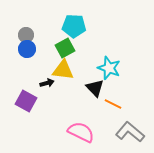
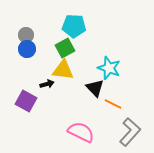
black arrow: moved 1 px down
gray L-shape: rotated 92 degrees clockwise
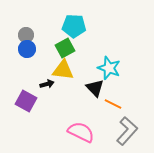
gray L-shape: moved 3 px left, 1 px up
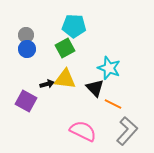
yellow triangle: moved 2 px right, 9 px down
pink semicircle: moved 2 px right, 1 px up
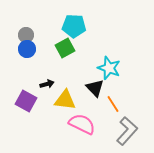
yellow triangle: moved 21 px down
orange line: rotated 30 degrees clockwise
pink semicircle: moved 1 px left, 7 px up
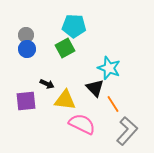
black arrow: rotated 40 degrees clockwise
purple square: rotated 35 degrees counterclockwise
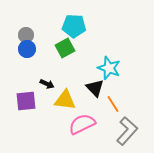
pink semicircle: rotated 52 degrees counterclockwise
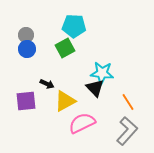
cyan star: moved 7 px left, 5 px down; rotated 15 degrees counterclockwise
yellow triangle: moved 1 px down; rotated 35 degrees counterclockwise
orange line: moved 15 px right, 2 px up
pink semicircle: moved 1 px up
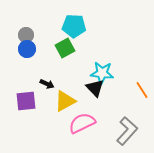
orange line: moved 14 px right, 12 px up
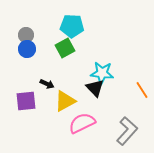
cyan pentagon: moved 2 px left
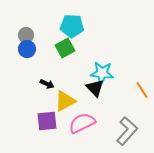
purple square: moved 21 px right, 20 px down
